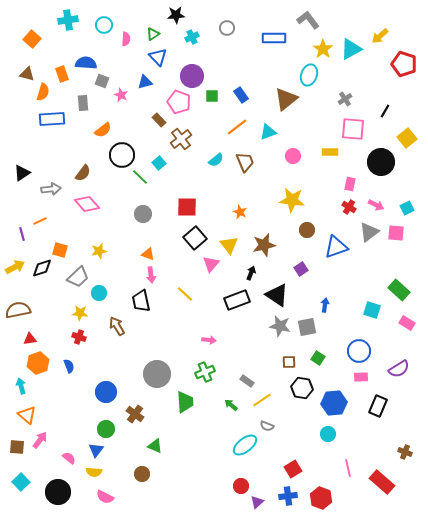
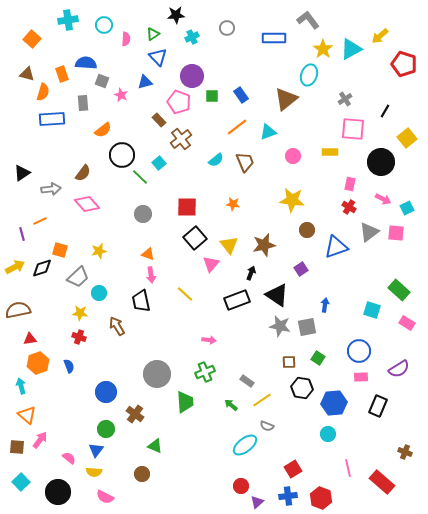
pink arrow at (376, 205): moved 7 px right, 6 px up
orange star at (240, 212): moved 7 px left, 8 px up; rotated 16 degrees counterclockwise
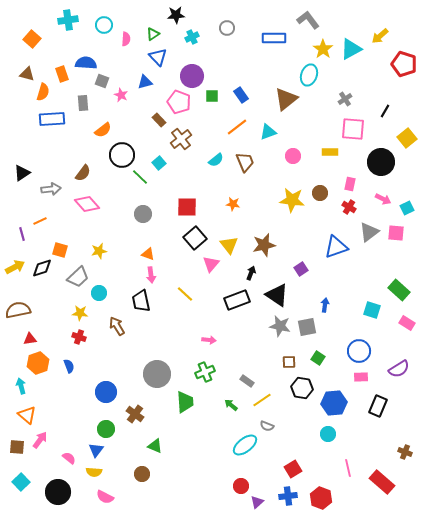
brown circle at (307, 230): moved 13 px right, 37 px up
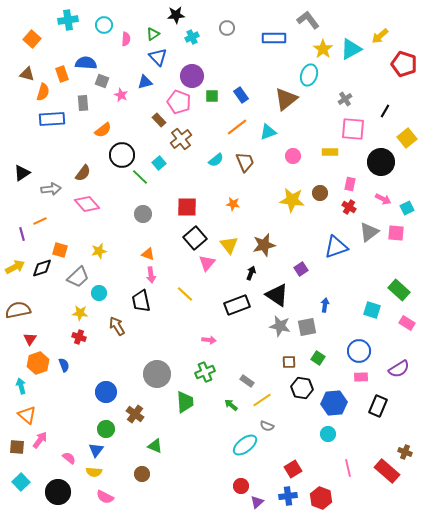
pink triangle at (211, 264): moved 4 px left, 1 px up
black rectangle at (237, 300): moved 5 px down
red triangle at (30, 339): rotated 48 degrees counterclockwise
blue semicircle at (69, 366): moved 5 px left, 1 px up
red rectangle at (382, 482): moved 5 px right, 11 px up
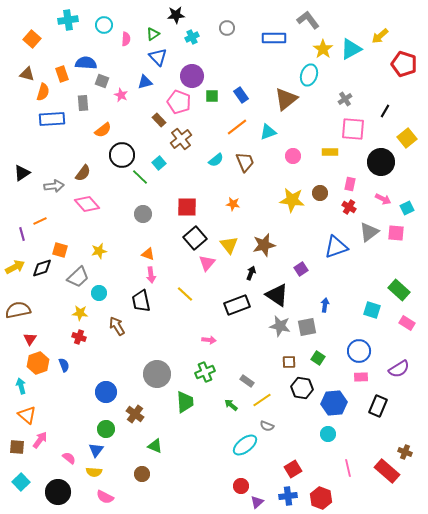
gray arrow at (51, 189): moved 3 px right, 3 px up
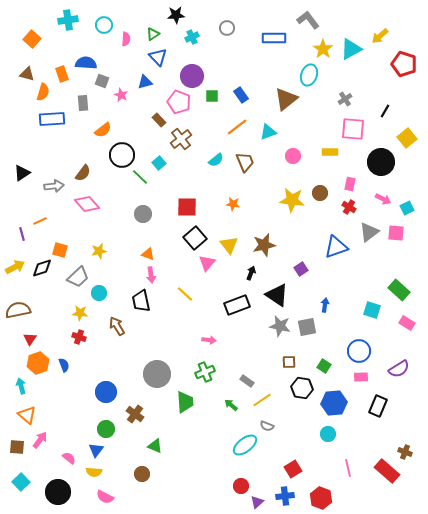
green square at (318, 358): moved 6 px right, 8 px down
blue cross at (288, 496): moved 3 px left
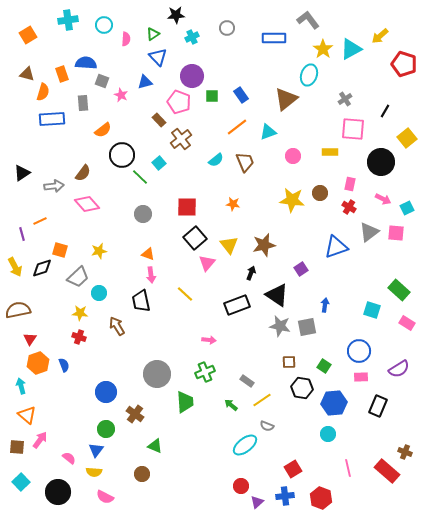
orange square at (32, 39): moved 4 px left, 4 px up; rotated 18 degrees clockwise
yellow arrow at (15, 267): rotated 90 degrees clockwise
